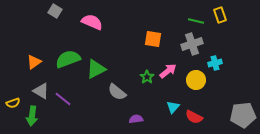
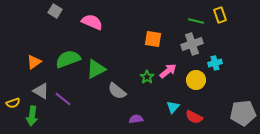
gray semicircle: moved 1 px up
gray pentagon: moved 2 px up
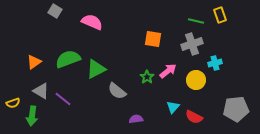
gray pentagon: moved 7 px left, 4 px up
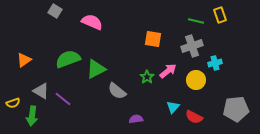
gray cross: moved 2 px down
orange triangle: moved 10 px left, 2 px up
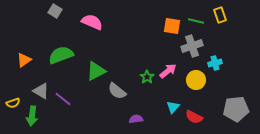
orange square: moved 19 px right, 13 px up
green semicircle: moved 7 px left, 4 px up
green triangle: moved 2 px down
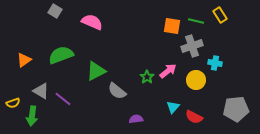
yellow rectangle: rotated 14 degrees counterclockwise
cyan cross: rotated 24 degrees clockwise
